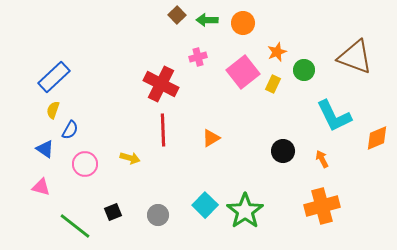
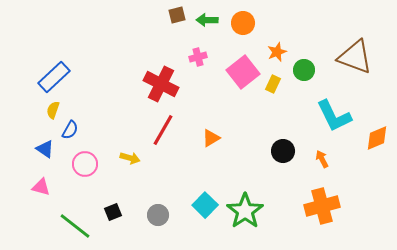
brown square: rotated 30 degrees clockwise
red line: rotated 32 degrees clockwise
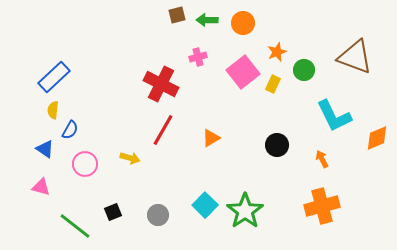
yellow semicircle: rotated 12 degrees counterclockwise
black circle: moved 6 px left, 6 px up
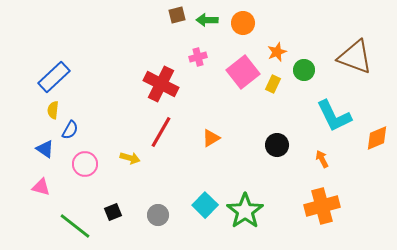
red line: moved 2 px left, 2 px down
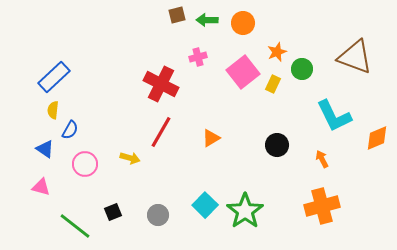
green circle: moved 2 px left, 1 px up
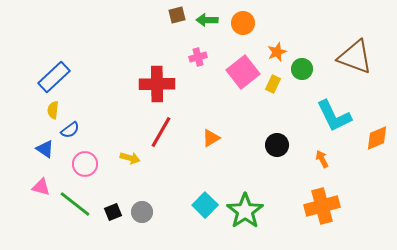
red cross: moved 4 px left; rotated 28 degrees counterclockwise
blue semicircle: rotated 24 degrees clockwise
gray circle: moved 16 px left, 3 px up
green line: moved 22 px up
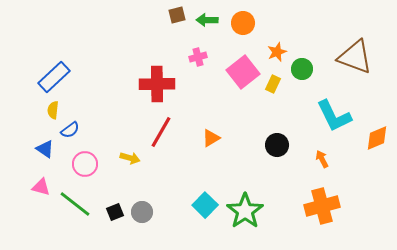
black square: moved 2 px right
